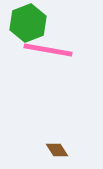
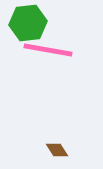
green hexagon: rotated 15 degrees clockwise
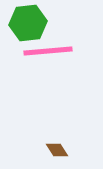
pink line: moved 1 px down; rotated 15 degrees counterclockwise
